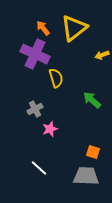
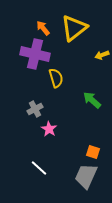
purple cross: rotated 12 degrees counterclockwise
pink star: moved 1 px left; rotated 21 degrees counterclockwise
gray trapezoid: rotated 68 degrees counterclockwise
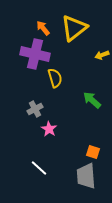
yellow semicircle: moved 1 px left
gray trapezoid: rotated 28 degrees counterclockwise
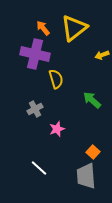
yellow semicircle: moved 1 px right, 1 px down
pink star: moved 8 px right; rotated 21 degrees clockwise
orange square: rotated 24 degrees clockwise
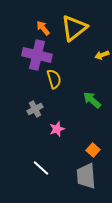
purple cross: moved 2 px right, 1 px down
yellow semicircle: moved 2 px left
orange square: moved 2 px up
white line: moved 2 px right
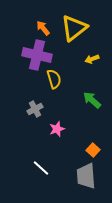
yellow arrow: moved 10 px left, 4 px down
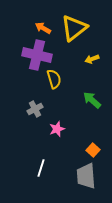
orange arrow: rotated 21 degrees counterclockwise
white line: rotated 66 degrees clockwise
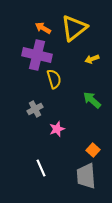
white line: rotated 42 degrees counterclockwise
